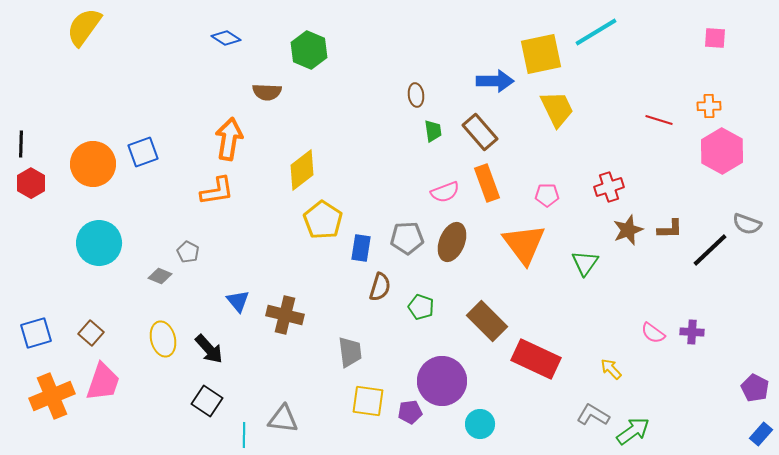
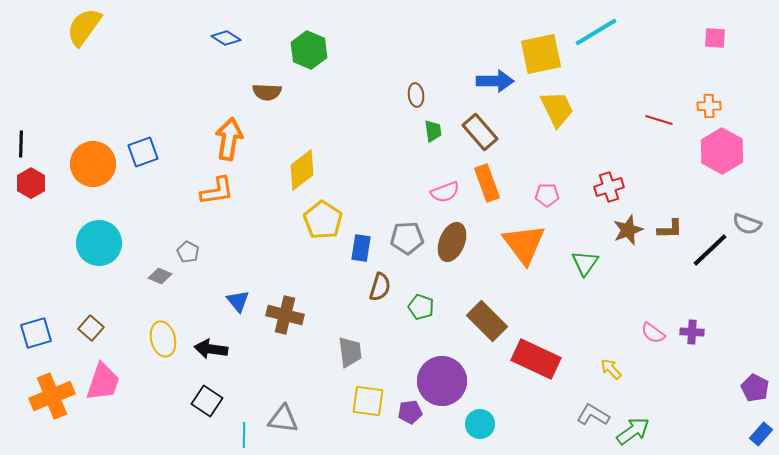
brown square at (91, 333): moved 5 px up
black arrow at (209, 349): moved 2 px right; rotated 140 degrees clockwise
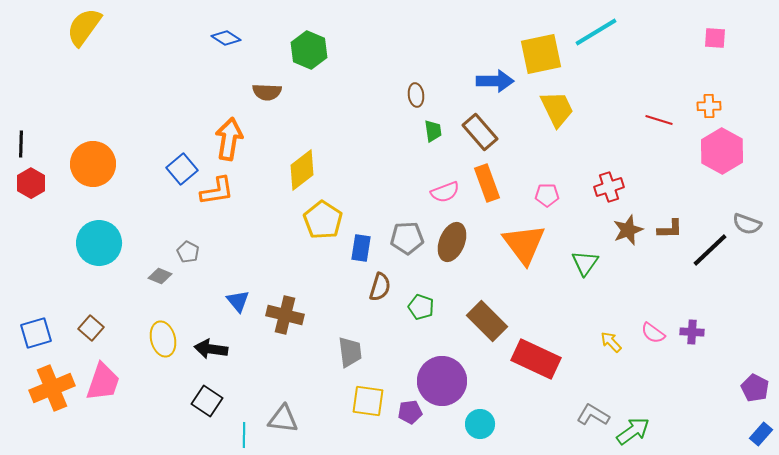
blue square at (143, 152): moved 39 px right, 17 px down; rotated 20 degrees counterclockwise
yellow arrow at (611, 369): moved 27 px up
orange cross at (52, 396): moved 8 px up
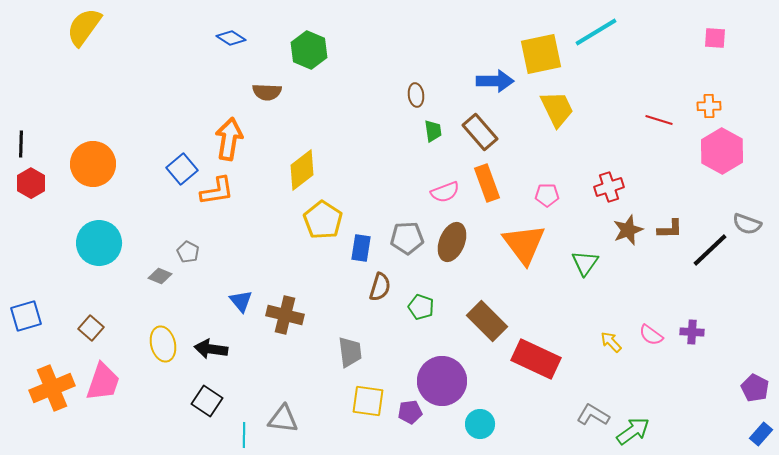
blue diamond at (226, 38): moved 5 px right
blue triangle at (238, 301): moved 3 px right
blue square at (36, 333): moved 10 px left, 17 px up
pink semicircle at (653, 333): moved 2 px left, 2 px down
yellow ellipse at (163, 339): moved 5 px down
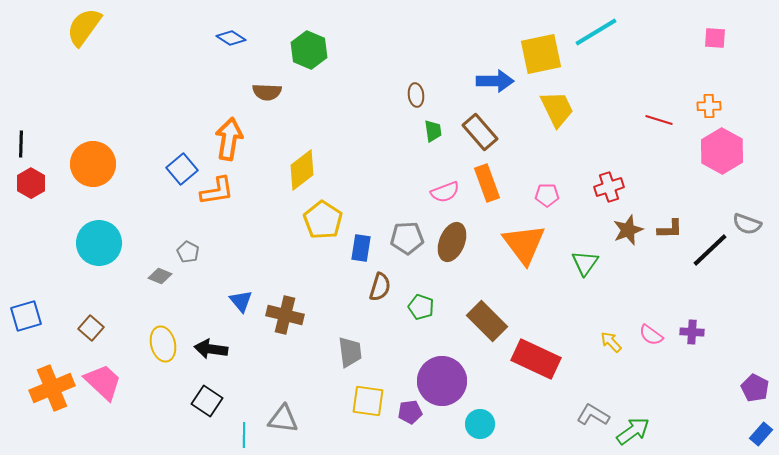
pink trapezoid at (103, 382): rotated 66 degrees counterclockwise
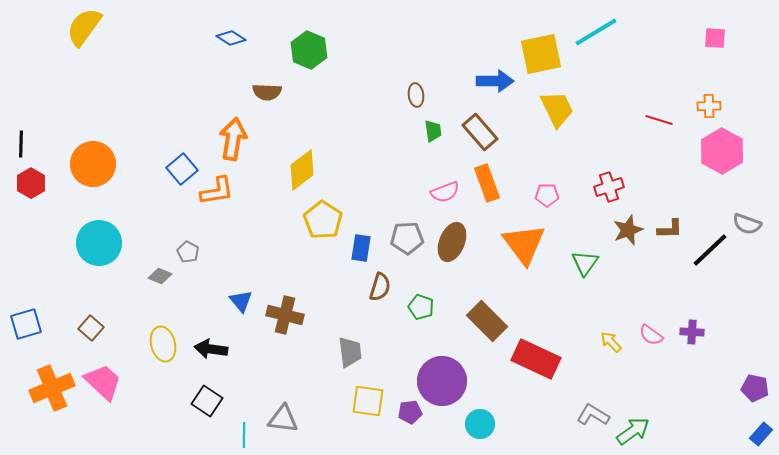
orange arrow at (229, 139): moved 4 px right
blue square at (26, 316): moved 8 px down
purple pentagon at (755, 388): rotated 16 degrees counterclockwise
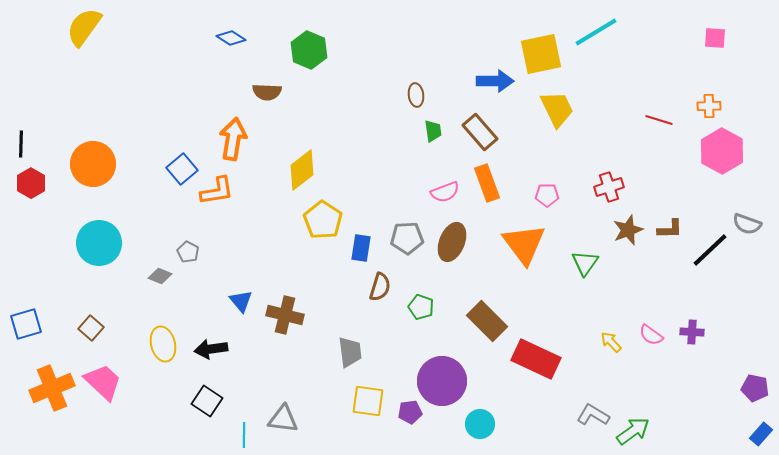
black arrow at (211, 349): rotated 16 degrees counterclockwise
